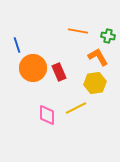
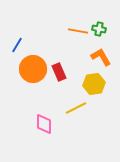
green cross: moved 9 px left, 7 px up
blue line: rotated 49 degrees clockwise
orange L-shape: moved 3 px right
orange circle: moved 1 px down
yellow hexagon: moved 1 px left, 1 px down
pink diamond: moved 3 px left, 9 px down
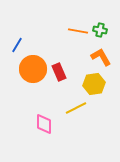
green cross: moved 1 px right, 1 px down
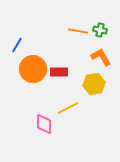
red rectangle: rotated 66 degrees counterclockwise
yellow line: moved 8 px left
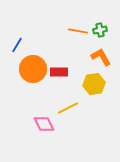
green cross: rotated 24 degrees counterclockwise
pink diamond: rotated 25 degrees counterclockwise
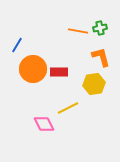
green cross: moved 2 px up
orange L-shape: rotated 15 degrees clockwise
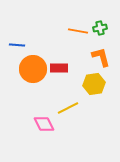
blue line: rotated 63 degrees clockwise
red rectangle: moved 4 px up
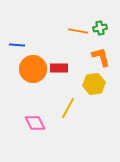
yellow line: rotated 35 degrees counterclockwise
pink diamond: moved 9 px left, 1 px up
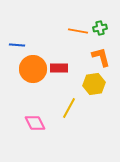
yellow line: moved 1 px right
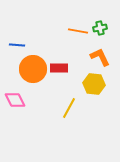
orange L-shape: moved 1 px left; rotated 10 degrees counterclockwise
yellow hexagon: rotated 15 degrees clockwise
pink diamond: moved 20 px left, 23 px up
